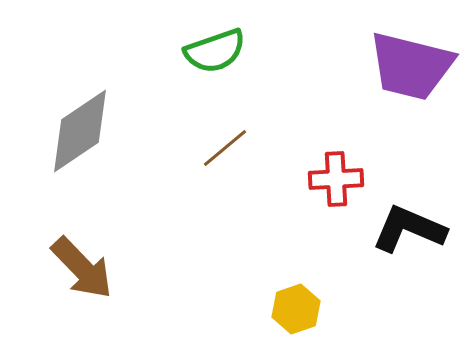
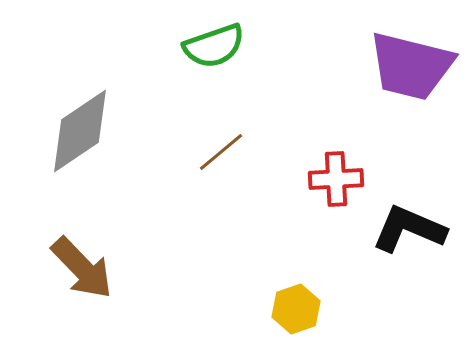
green semicircle: moved 1 px left, 5 px up
brown line: moved 4 px left, 4 px down
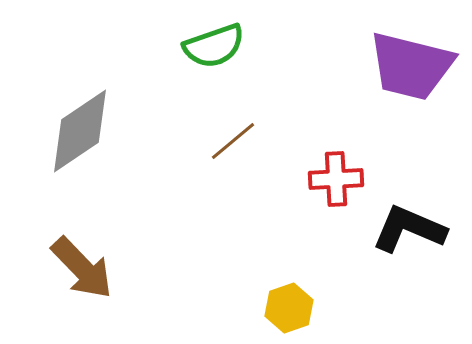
brown line: moved 12 px right, 11 px up
yellow hexagon: moved 7 px left, 1 px up
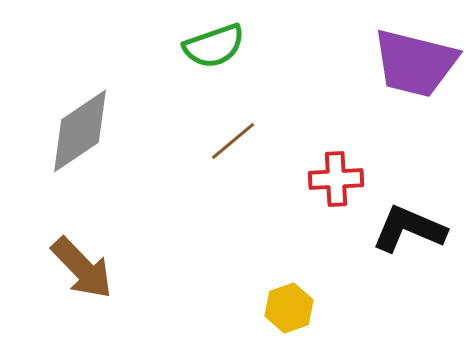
purple trapezoid: moved 4 px right, 3 px up
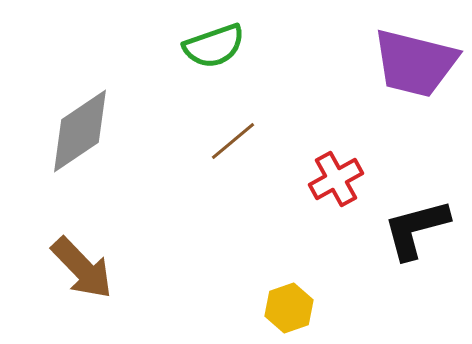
red cross: rotated 26 degrees counterclockwise
black L-shape: moved 7 px right; rotated 38 degrees counterclockwise
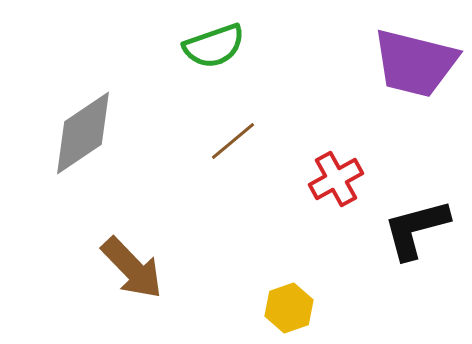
gray diamond: moved 3 px right, 2 px down
brown arrow: moved 50 px right
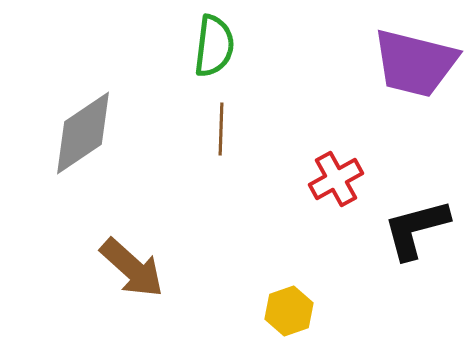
green semicircle: rotated 64 degrees counterclockwise
brown line: moved 12 px left, 12 px up; rotated 48 degrees counterclockwise
brown arrow: rotated 4 degrees counterclockwise
yellow hexagon: moved 3 px down
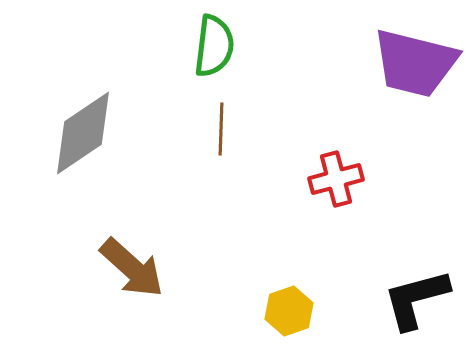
red cross: rotated 14 degrees clockwise
black L-shape: moved 70 px down
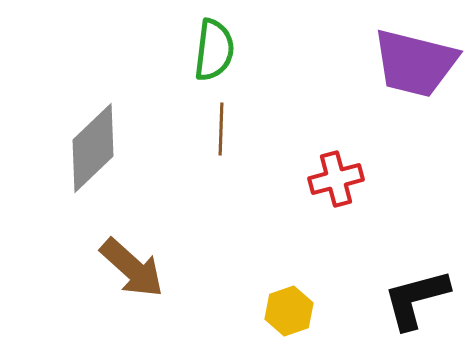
green semicircle: moved 4 px down
gray diamond: moved 10 px right, 15 px down; rotated 10 degrees counterclockwise
